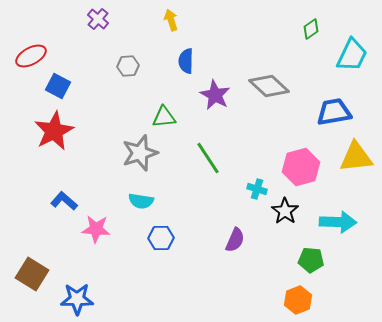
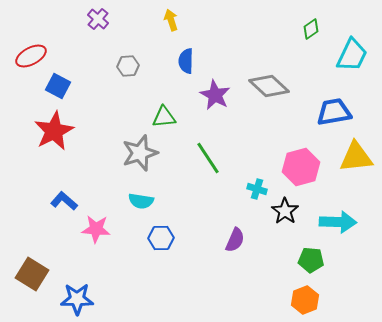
orange hexagon: moved 7 px right
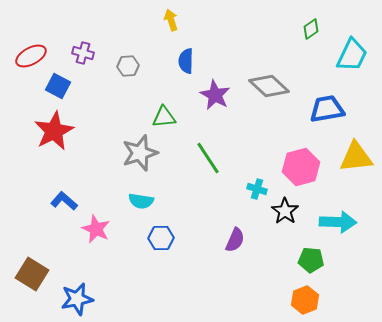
purple cross: moved 15 px left, 34 px down; rotated 25 degrees counterclockwise
blue trapezoid: moved 7 px left, 3 px up
pink star: rotated 20 degrees clockwise
blue star: rotated 12 degrees counterclockwise
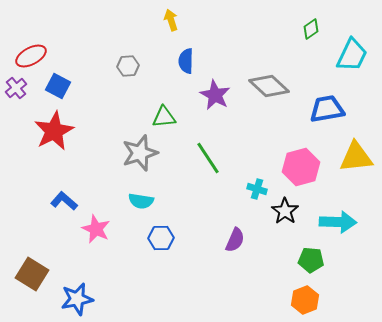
purple cross: moved 67 px left, 35 px down; rotated 35 degrees clockwise
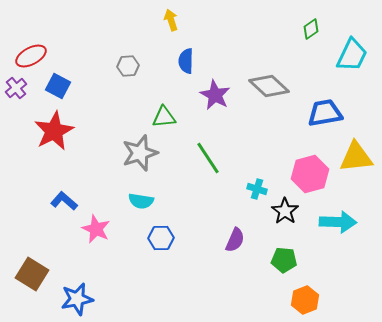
blue trapezoid: moved 2 px left, 4 px down
pink hexagon: moved 9 px right, 7 px down
green pentagon: moved 27 px left
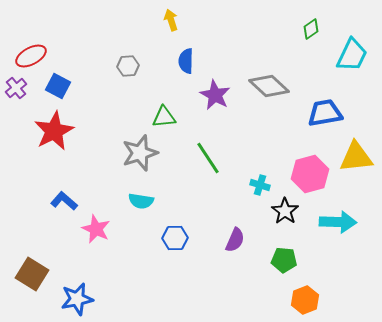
cyan cross: moved 3 px right, 4 px up
blue hexagon: moved 14 px right
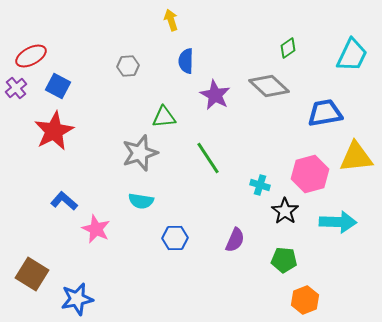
green diamond: moved 23 px left, 19 px down
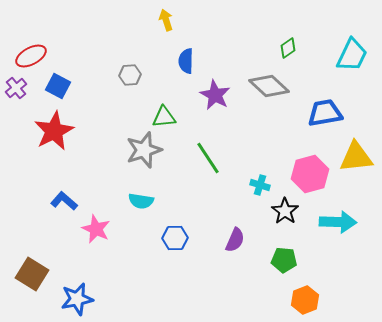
yellow arrow: moved 5 px left
gray hexagon: moved 2 px right, 9 px down
gray star: moved 4 px right, 3 px up
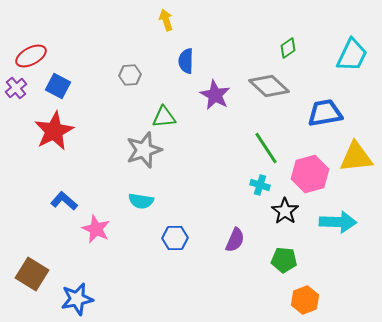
green line: moved 58 px right, 10 px up
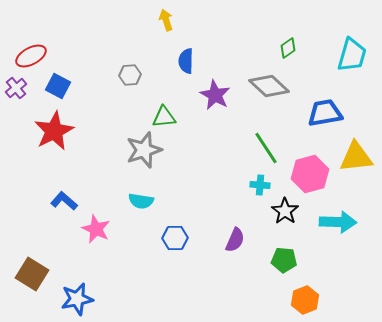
cyan trapezoid: rotated 9 degrees counterclockwise
cyan cross: rotated 12 degrees counterclockwise
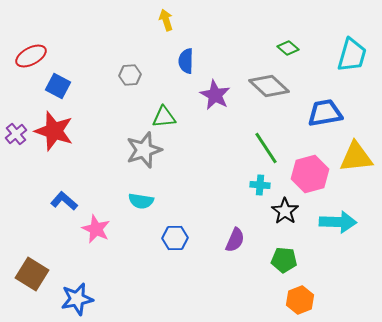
green diamond: rotated 75 degrees clockwise
purple cross: moved 46 px down
red star: rotated 27 degrees counterclockwise
orange hexagon: moved 5 px left
